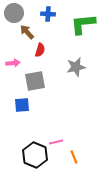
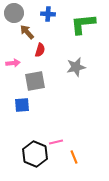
black hexagon: moved 1 px up
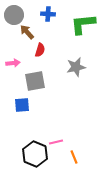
gray circle: moved 2 px down
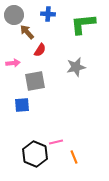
red semicircle: rotated 16 degrees clockwise
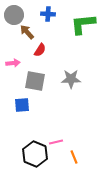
gray star: moved 5 px left, 12 px down; rotated 12 degrees clockwise
gray square: rotated 20 degrees clockwise
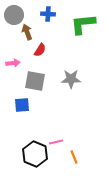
brown arrow: rotated 21 degrees clockwise
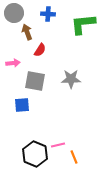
gray circle: moved 2 px up
pink line: moved 2 px right, 3 px down
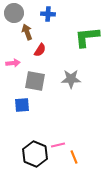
green L-shape: moved 4 px right, 13 px down
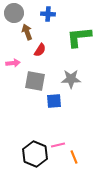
green L-shape: moved 8 px left
blue square: moved 32 px right, 4 px up
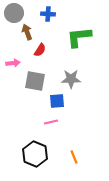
blue square: moved 3 px right
pink line: moved 7 px left, 23 px up
